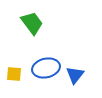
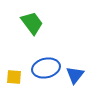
yellow square: moved 3 px down
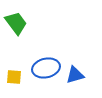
green trapezoid: moved 16 px left
blue triangle: rotated 36 degrees clockwise
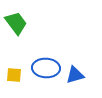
blue ellipse: rotated 16 degrees clockwise
yellow square: moved 2 px up
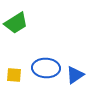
green trapezoid: rotated 95 degrees clockwise
blue triangle: rotated 18 degrees counterclockwise
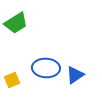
yellow square: moved 2 px left, 5 px down; rotated 28 degrees counterclockwise
